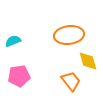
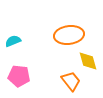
pink pentagon: rotated 15 degrees clockwise
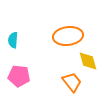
orange ellipse: moved 1 px left, 1 px down
cyan semicircle: moved 1 px up; rotated 63 degrees counterclockwise
orange trapezoid: moved 1 px right, 1 px down
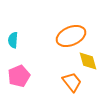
orange ellipse: moved 3 px right; rotated 16 degrees counterclockwise
pink pentagon: rotated 30 degrees counterclockwise
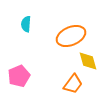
cyan semicircle: moved 13 px right, 16 px up
orange trapezoid: moved 1 px right, 2 px down; rotated 75 degrees clockwise
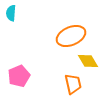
cyan semicircle: moved 15 px left, 11 px up
yellow diamond: rotated 15 degrees counterclockwise
orange trapezoid: rotated 50 degrees counterclockwise
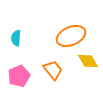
cyan semicircle: moved 5 px right, 25 px down
orange trapezoid: moved 20 px left, 14 px up; rotated 25 degrees counterclockwise
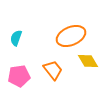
cyan semicircle: rotated 14 degrees clockwise
pink pentagon: rotated 15 degrees clockwise
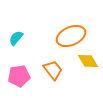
cyan semicircle: rotated 21 degrees clockwise
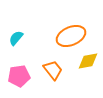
yellow diamond: rotated 70 degrees counterclockwise
